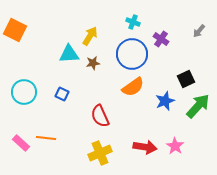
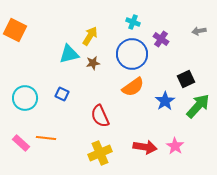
gray arrow: rotated 40 degrees clockwise
cyan triangle: rotated 10 degrees counterclockwise
cyan circle: moved 1 px right, 6 px down
blue star: rotated 12 degrees counterclockwise
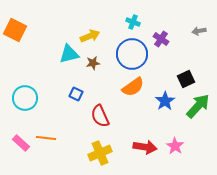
yellow arrow: rotated 36 degrees clockwise
blue square: moved 14 px right
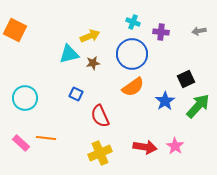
purple cross: moved 7 px up; rotated 28 degrees counterclockwise
